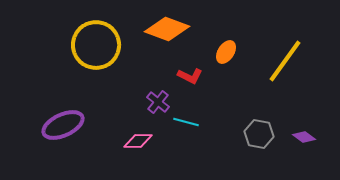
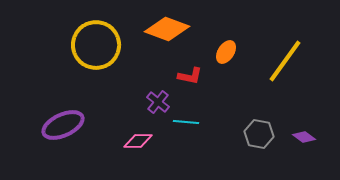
red L-shape: rotated 15 degrees counterclockwise
cyan line: rotated 10 degrees counterclockwise
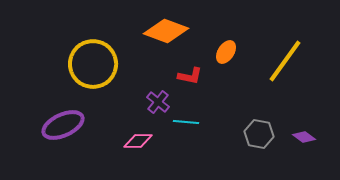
orange diamond: moved 1 px left, 2 px down
yellow circle: moved 3 px left, 19 px down
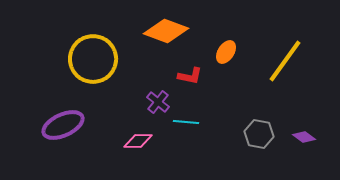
yellow circle: moved 5 px up
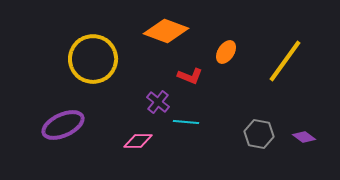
red L-shape: rotated 10 degrees clockwise
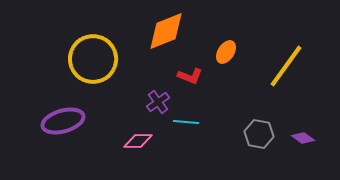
orange diamond: rotated 42 degrees counterclockwise
yellow line: moved 1 px right, 5 px down
purple cross: rotated 15 degrees clockwise
purple ellipse: moved 4 px up; rotated 9 degrees clockwise
purple diamond: moved 1 px left, 1 px down
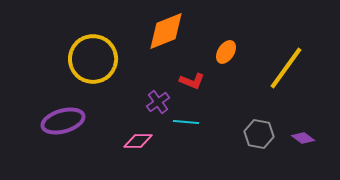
yellow line: moved 2 px down
red L-shape: moved 2 px right, 5 px down
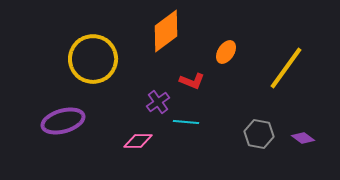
orange diamond: rotated 15 degrees counterclockwise
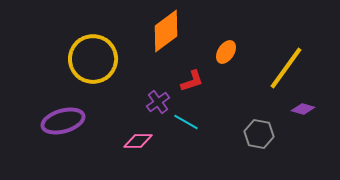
red L-shape: rotated 40 degrees counterclockwise
cyan line: rotated 25 degrees clockwise
purple diamond: moved 29 px up; rotated 20 degrees counterclockwise
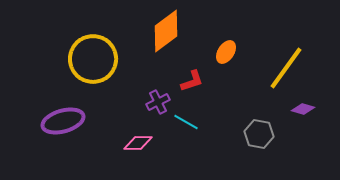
purple cross: rotated 10 degrees clockwise
pink diamond: moved 2 px down
